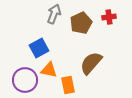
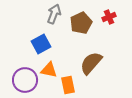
red cross: rotated 16 degrees counterclockwise
blue square: moved 2 px right, 4 px up
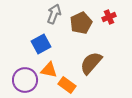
orange rectangle: moved 1 px left; rotated 42 degrees counterclockwise
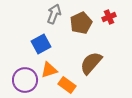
orange triangle: rotated 30 degrees counterclockwise
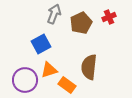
brown semicircle: moved 2 px left, 4 px down; rotated 35 degrees counterclockwise
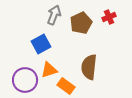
gray arrow: moved 1 px down
orange rectangle: moved 1 px left, 1 px down
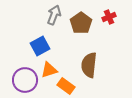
brown pentagon: rotated 10 degrees counterclockwise
blue square: moved 1 px left, 2 px down
brown semicircle: moved 2 px up
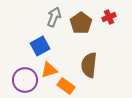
gray arrow: moved 2 px down
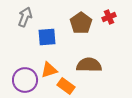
gray arrow: moved 29 px left
blue square: moved 7 px right, 9 px up; rotated 24 degrees clockwise
brown semicircle: rotated 85 degrees clockwise
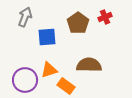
red cross: moved 4 px left
brown pentagon: moved 3 px left
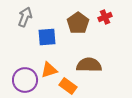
orange rectangle: moved 2 px right
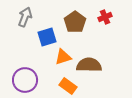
brown pentagon: moved 3 px left, 1 px up
blue square: rotated 12 degrees counterclockwise
orange triangle: moved 14 px right, 13 px up
